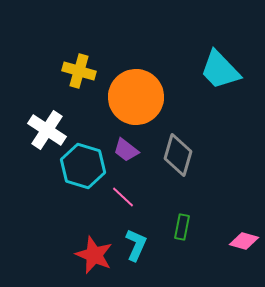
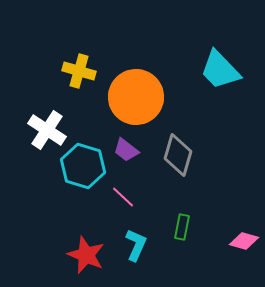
red star: moved 8 px left
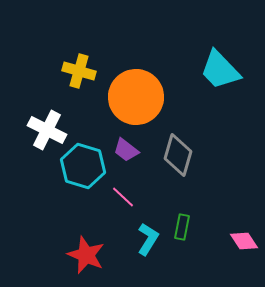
white cross: rotated 6 degrees counterclockwise
pink diamond: rotated 40 degrees clockwise
cyan L-shape: moved 12 px right, 6 px up; rotated 8 degrees clockwise
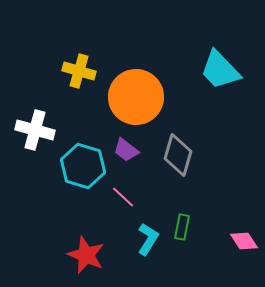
white cross: moved 12 px left; rotated 12 degrees counterclockwise
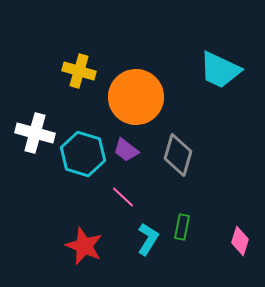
cyan trapezoid: rotated 21 degrees counterclockwise
white cross: moved 3 px down
cyan hexagon: moved 12 px up
pink diamond: moved 4 px left; rotated 52 degrees clockwise
red star: moved 2 px left, 9 px up
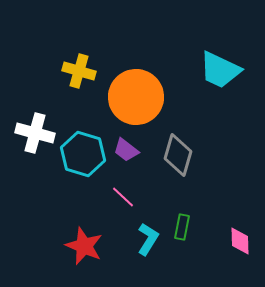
pink diamond: rotated 20 degrees counterclockwise
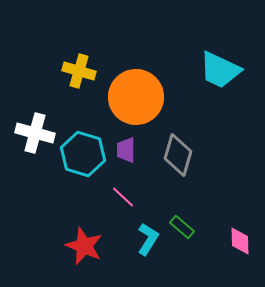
purple trapezoid: rotated 52 degrees clockwise
green rectangle: rotated 60 degrees counterclockwise
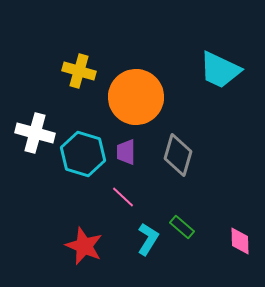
purple trapezoid: moved 2 px down
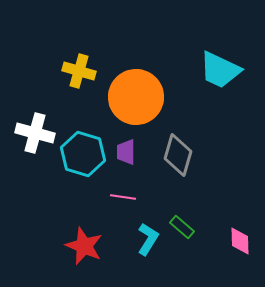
pink line: rotated 35 degrees counterclockwise
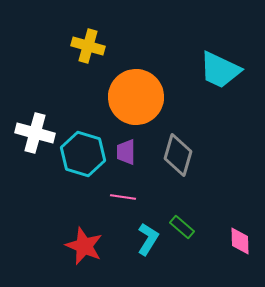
yellow cross: moved 9 px right, 25 px up
